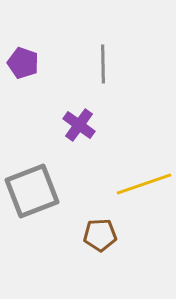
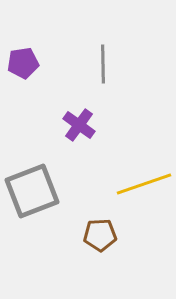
purple pentagon: rotated 28 degrees counterclockwise
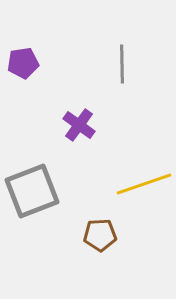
gray line: moved 19 px right
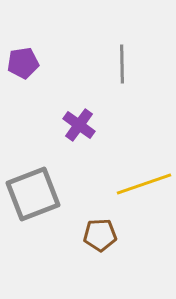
gray square: moved 1 px right, 3 px down
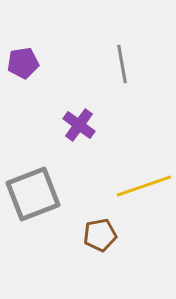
gray line: rotated 9 degrees counterclockwise
yellow line: moved 2 px down
brown pentagon: rotated 8 degrees counterclockwise
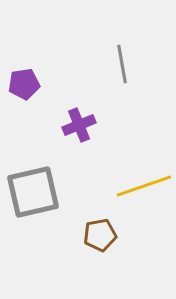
purple pentagon: moved 1 px right, 21 px down
purple cross: rotated 32 degrees clockwise
gray square: moved 2 px up; rotated 8 degrees clockwise
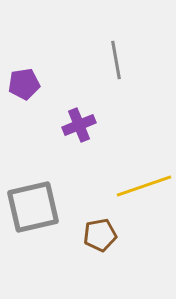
gray line: moved 6 px left, 4 px up
gray square: moved 15 px down
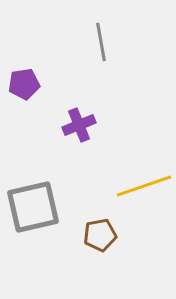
gray line: moved 15 px left, 18 px up
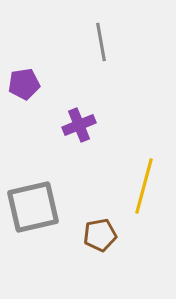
yellow line: rotated 56 degrees counterclockwise
